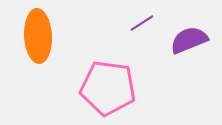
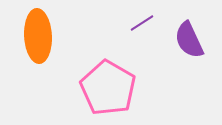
purple semicircle: rotated 93 degrees counterclockwise
pink pentagon: rotated 22 degrees clockwise
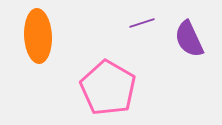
purple line: rotated 15 degrees clockwise
purple semicircle: moved 1 px up
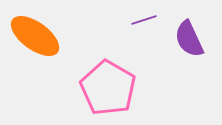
purple line: moved 2 px right, 3 px up
orange ellipse: moved 3 px left; rotated 51 degrees counterclockwise
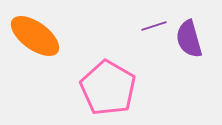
purple line: moved 10 px right, 6 px down
purple semicircle: rotated 9 degrees clockwise
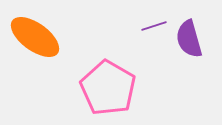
orange ellipse: moved 1 px down
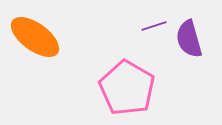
pink pentagon: moved 19 px right
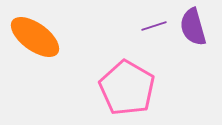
purple semicircle: moved 4 px right, 12 px up
